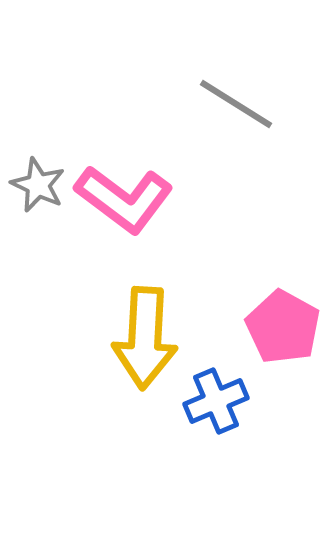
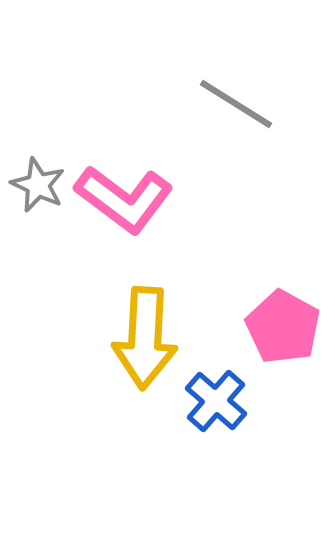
blue cross: rotated 26 degrees counterclockwise
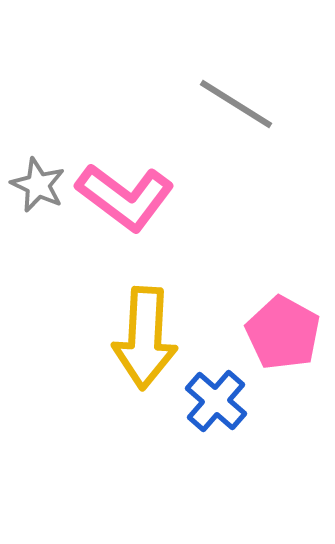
pink L-shape: moved 1 px right, 2 px up
pink pentagon: moved 6 px down
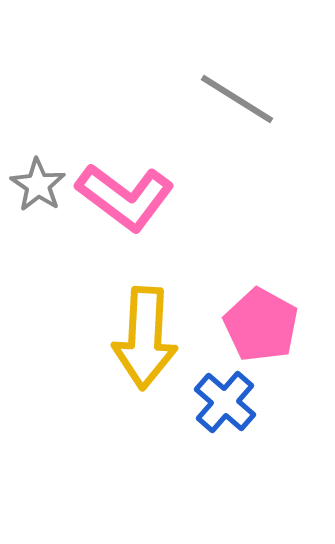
gray line: moved 1 px right, 5 px up
gray star: rotated 8 degrees clockwise
pink pentagon: moved 22 px left, 8 px up
blue cross: moved 9 px right, 1 px down
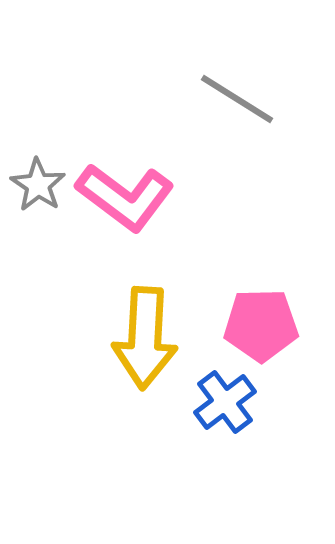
pink pentagon: rotated 30 degrees counterclockwise
blue cross: rotated 12 degrees clockwise
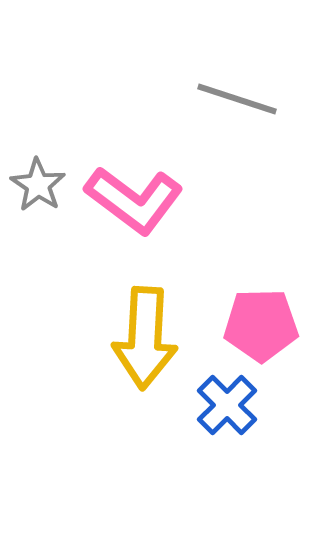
gray line: rotated 14 degrees counterclockwise
pink L-shape: moved 9 px right, 3 px down
blue cross: moved 2 px right, 3 px down; rotated 8 degrees counterclockwise
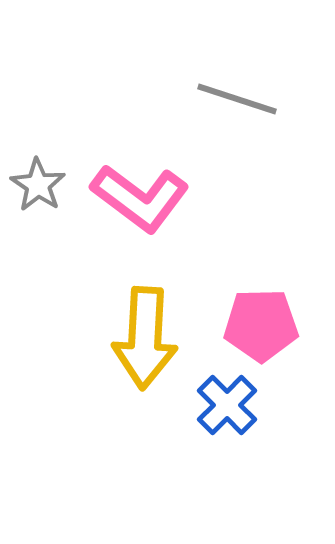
pink L-shape: moved 6 px right, 2 px up
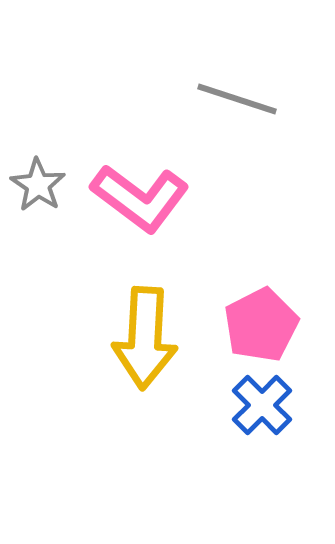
pink pentagon: rotated 26 degrees counterclockwise
blue cross: moved 35 px right
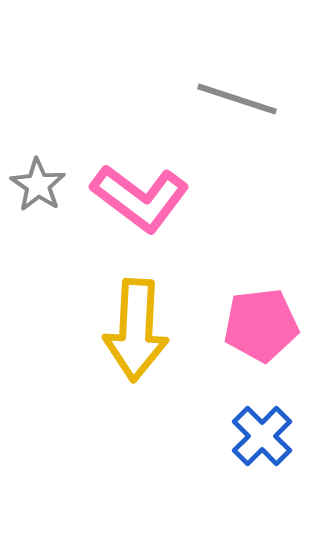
pink pentagon: rotated 20 degrees clockwise
yellow arrow: moved 9 px left, 8 px up
blue cross: moved 31 px down
